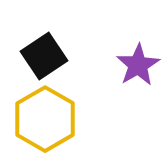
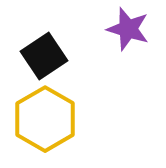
purple star: moved 10 px left, 36 px up; rotated 24 degrees counterclockwise
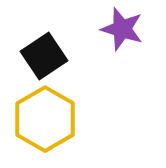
purple star: moved 6 px left
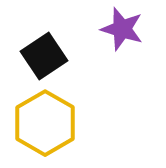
yellow hexagon: moved 4 px down
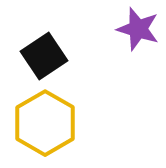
purple star: moved 16 px right
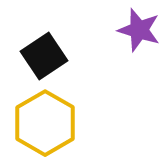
purple star: moved 1 px right, 1 px down
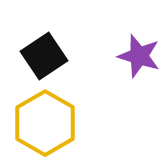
purple star: moved 26 px down
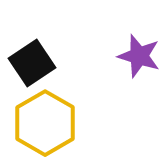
black square: moved 12 px left, 7 px down
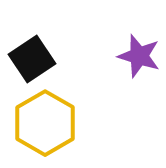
black square: moved 4 px up
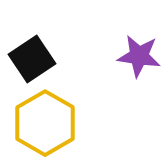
purple star: rotated 9 degrees counterclockwise
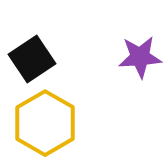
purple star: moved 1 px right, 1 px down; rotated 12 degrees counterclockwise
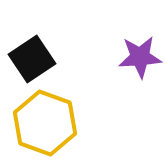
yellow hexagon: rotated 10 degrees counterclockwise
